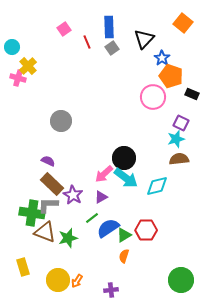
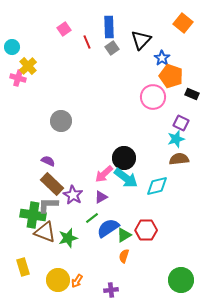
black triangle: moved 3 px left, 1 px down
green cross: moved 1 px right, 2 px down
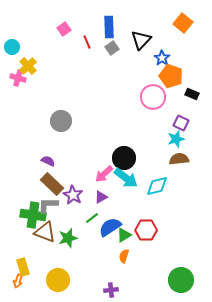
blue semicircle: moved 2 px right, 1 px up
orange arrow: moved 59 px left; rotated 16 degrees counterclockwise
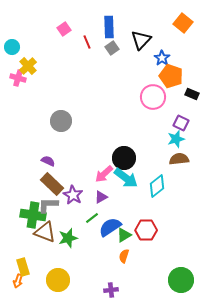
cyan diamond: rotated 25 degrees counterclockwise
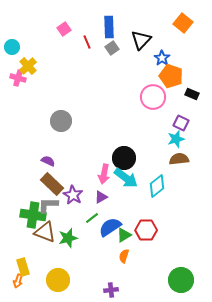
pink arrow: rotated 36 degrees counterclockwise
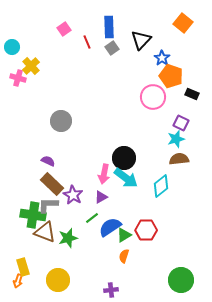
yellow cross: moved 3 px right
cyan diamond: moved 4 px right
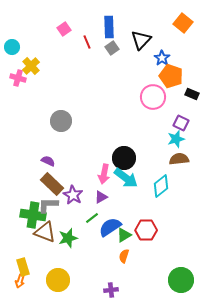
orange arrow: moved 2 px right
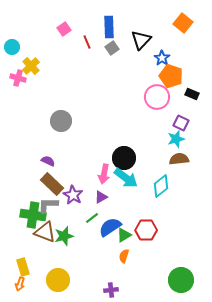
pink circle: moved 4 px right
green star: moved 4 px left, 2 px up
orange arrow: moved 3 px down
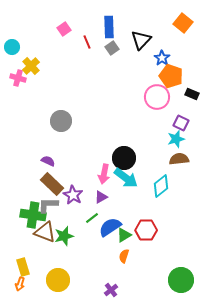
purple cross: rotated 32 degrees counterclockwise
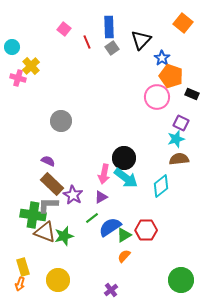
pink square: rotated 16 degrees counterclockwise
orange semicircle: rotated 24 degrees clockwise
